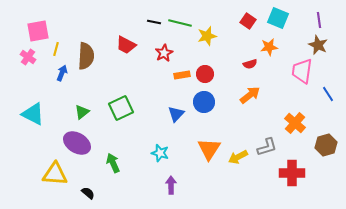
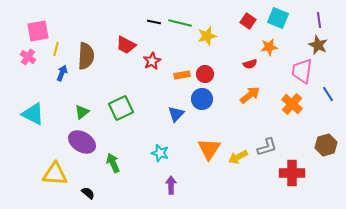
red star: moved 12 px left, 8 px down
blue circle: moved 2 px left, 3 px up
orange cross: moved 3 px left, 19 px up
purple ellipse: moved 5 px right, 1 px up
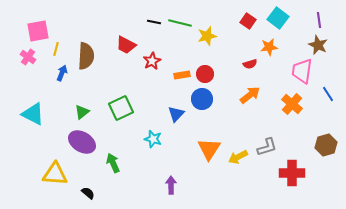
cyan square: rotated 15 degrees clockwise
cyan star: moved 7 px left, 14 px up
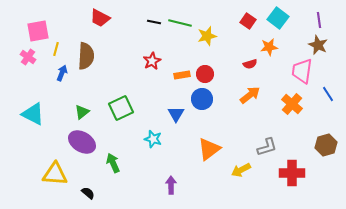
red trapezoid: moved 26 px left, 27 px up
blue triangle: rotated 12 degrees counterclockwise
orange triangle: rotated 20 degrees clockwise
yellow arrow: moved 3 px right, 13 px down
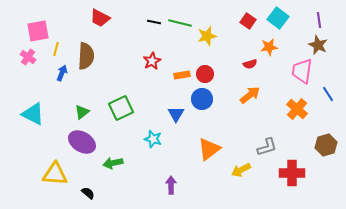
orange cross: moved 5 px right, 5 px down
green arrow: rotated 78 degrees counterclockwise
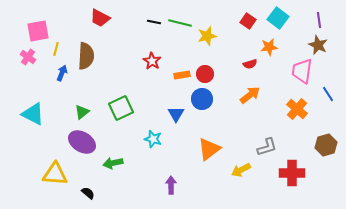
red star: rotated 12 degrees counterclockwise
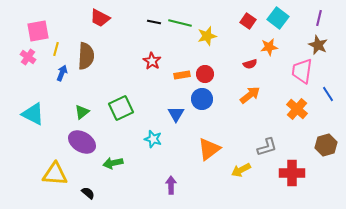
purple line: moved 2 px up; rotated 21 degrees clockwise
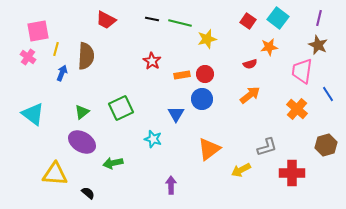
red trapezoid: moved 6 px right, 2 px down
black line: moved 2 px left, 3 px up
yellow star: moved 3 px down
cyan triangle: rotated 10 degrees clockwise
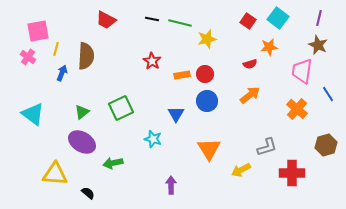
blue circle: moved 5 px right, 2 px down
orange triangle: rotated 25 degrees counterclockwise
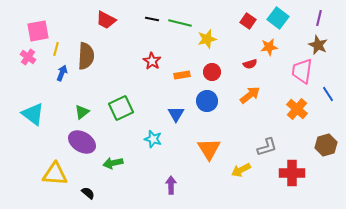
red circle: moved 7 px right, 2 px up
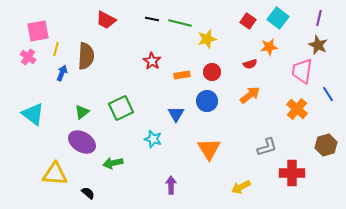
yellow arrow: moved 17 px down
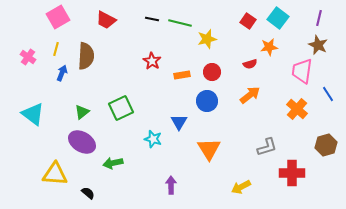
pink square: moved 20 px right, 14 px up; rotated 20 degrees counterclockwise
blue triangle: moved 3 px right, 8 px down
